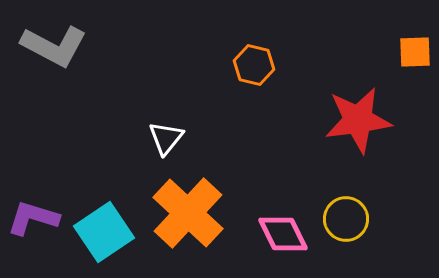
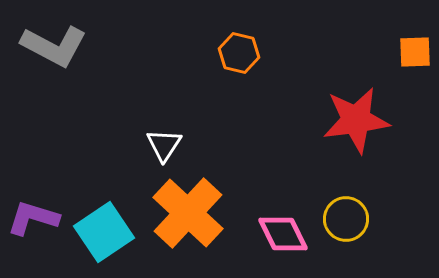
orange hexagon: moved 15 px left, 12 px up
red star: moved 2 px left
white triangle: moved 2 px left, 7 px down; rotated 6 degrees counterclockwise
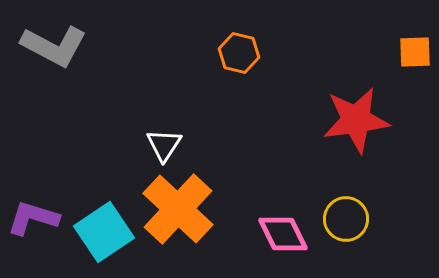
orange cross: moved 10 px left, 4 px up
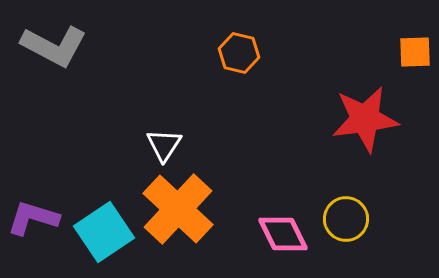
red star: moved 9 px right, 1 px up
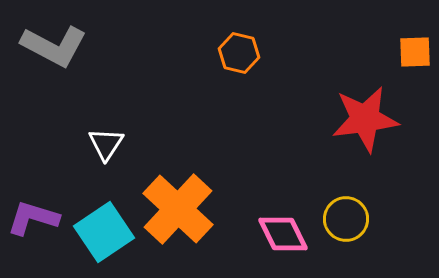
white triangle: moved 58 px left, 1 px up
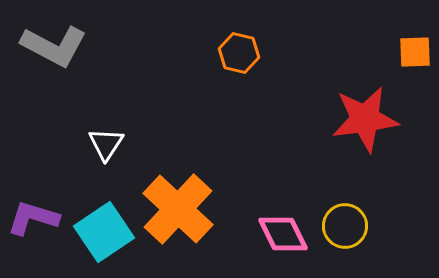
yellow circle: moved 1 px left, 7 px down
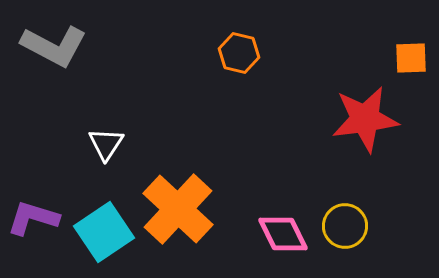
orange square: moved 4 px left, 6 px down
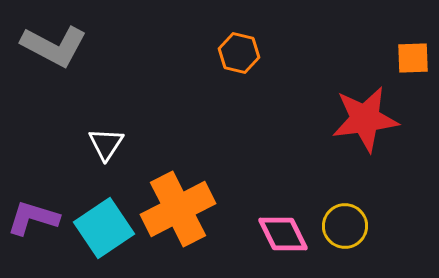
orange square: moved 2 px right
orange cross: rotated 20 degrees clockwise
cyan square: moved 4 px up
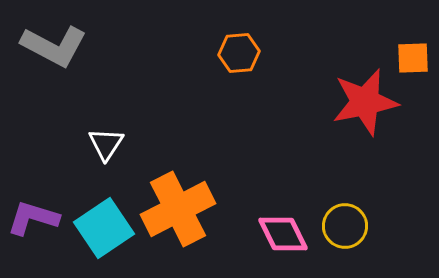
orange hexagon: rotated 18 degrees counterclockwise
red star: moved 17 px up; rotated 4 degrees counterclockwise
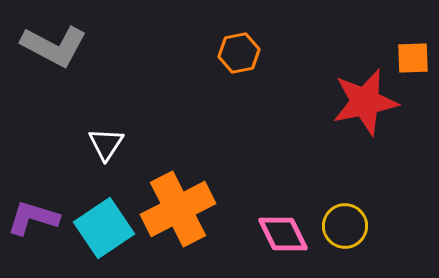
orange hexagon: rotated 6 degrees counterclockwise
